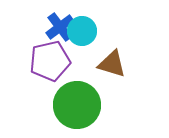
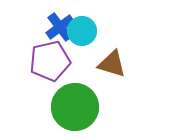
green circle: moved 2 px left, 2 px down
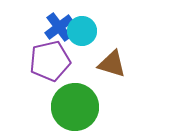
blue cross: moved 1 px left
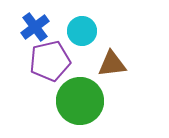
blue cross: moved 24 px left
brown triangle: rotated 24 degrees counterclockwise
green circle: moved 5 px right, 6 px up
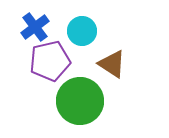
brown triangle: rotated 40 degrees clockwise
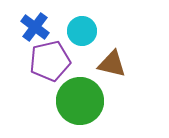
blue cross: rotated 16 degrees counterclockwise
brown triangle: rotated 20 degrees counterclockwise
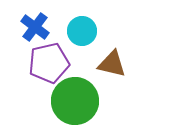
purple pentagon: moved 1 px left, 2 px down
green circle: moved 5 px left
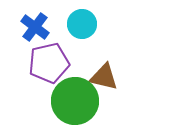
cyan circle: moved 7 px up
brown triangle: moved 8 px left, 13 px down
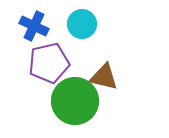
blue cross: moved 1 px left, 1 px up; rotated 12 degrees counterclockwise
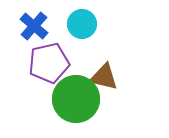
blue cross: rotated 16 degrees clockwise
green circle: moved 1 px right, 2 px up
